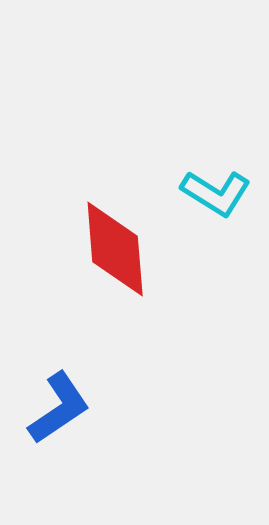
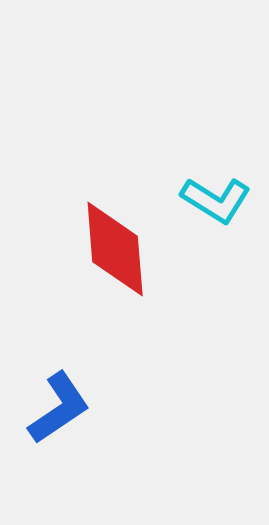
cyan L-shape: moved 7 px down
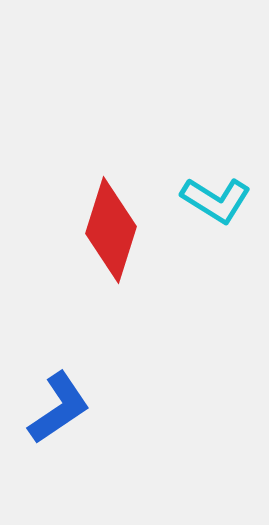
red diamond: moved 4 px left, 19 px up; rotated 22 degrees clockwise
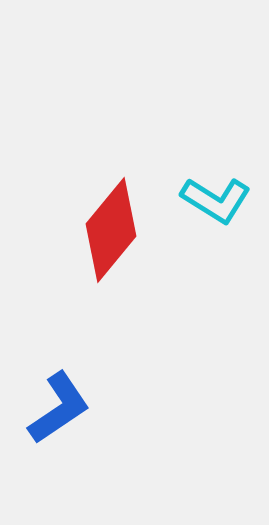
red diamond: rotated 22 degrees clockwise
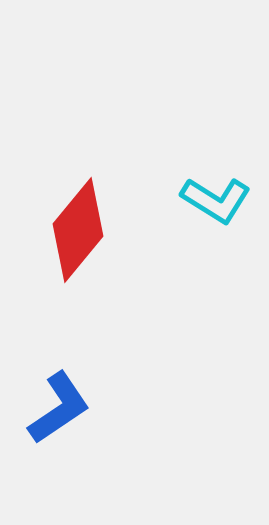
red diamond: moved 33 px left
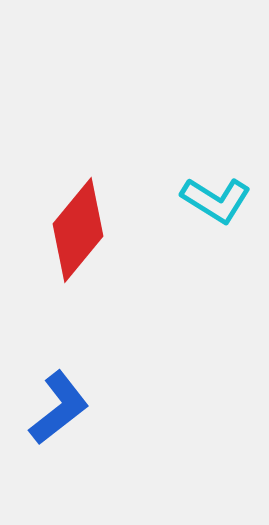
blue L-shape: rotated 4 degrees counterclockwise
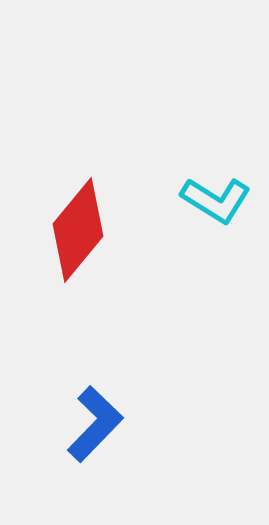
blue L-shape: moved 36 px right, 16 px down; rotated 8 degrees counterclockwise
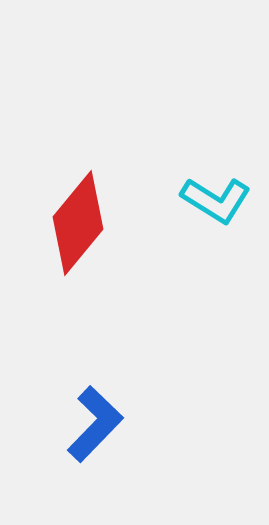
red diamond: moved 7 px up
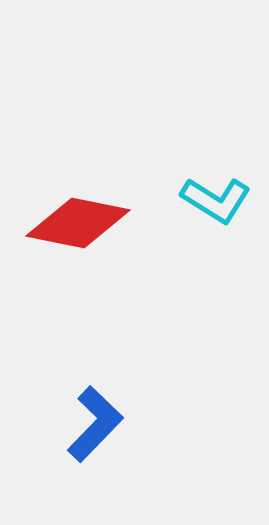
red diamond: rotated 62 degrees clockwise
